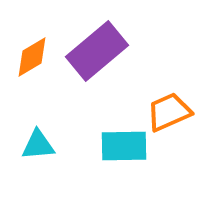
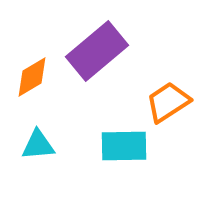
orange diamond: moved 20 px down
orange trapezoid: moved 1 px left, 10 px up; rotated 9 degrees counterclockwise
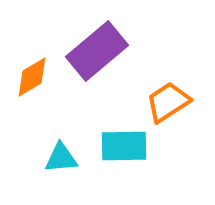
cyan triangle: moved 23 px right, 13 px down
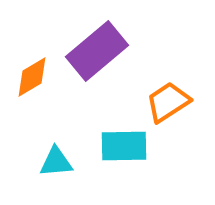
cyan triangle: moved 5 px left, 4 px down
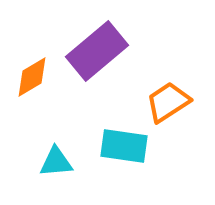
cyan rectangle: rotated 9 degrees clockwise
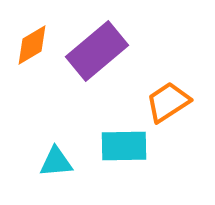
orange diamond: moved 32 px up
cyan rectangle: rotated 9 degrees counterclockwise
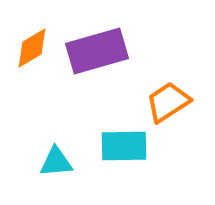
orange diamond: moved 3 px down
purple rectangle: rotated 24 degrees clockwise
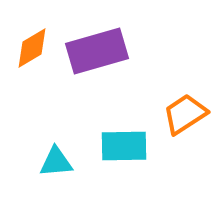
orange trapezoid: moved 17 px right, 12 px down
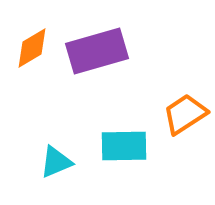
cyan triangle: rotated 18 degrees counterclockwise
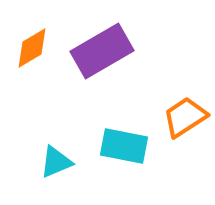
purple rectangle: moved 5 px right; rotated 14 degrees counterclockwise
orange trapezoid: moved 3 px down
cyan rectangle: rotated 12 degrees clockwise
